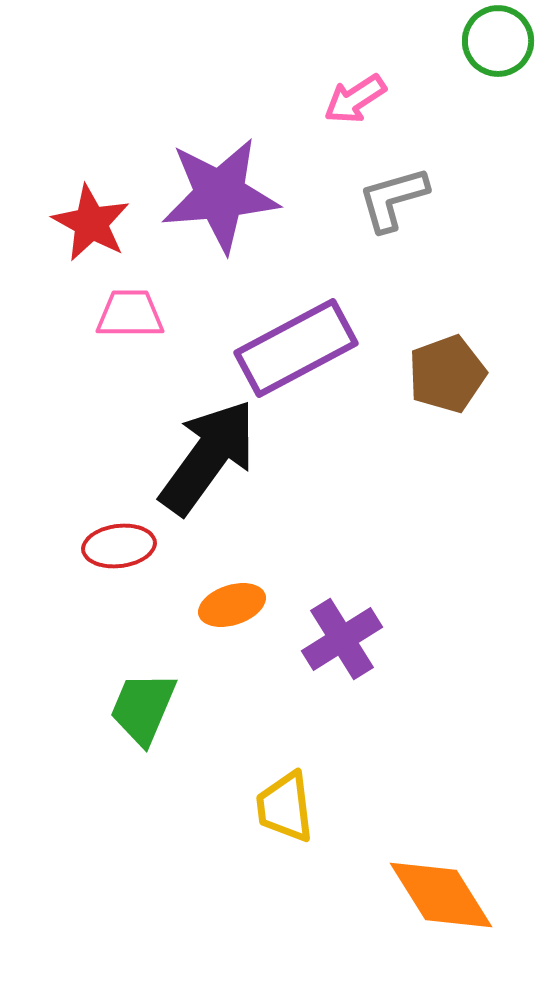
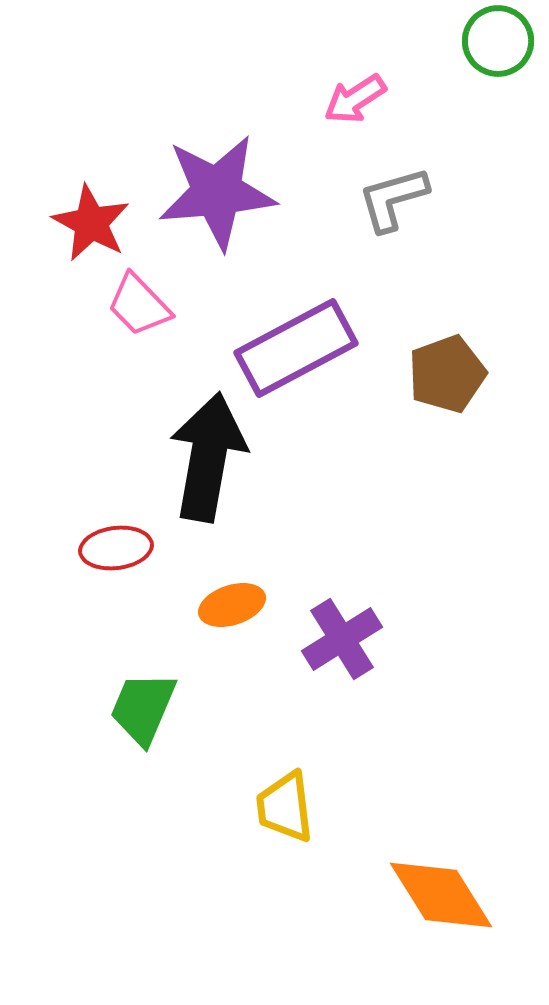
purple star: moved 3 px left, 3 px up
pink trapezoid: moved 9 px right, 9 px up; rotated 134 degrees counterclockwise
black arrow: rotated 26 degrees counterclockwise
red ellipse: moved 3 px left, 2 px down
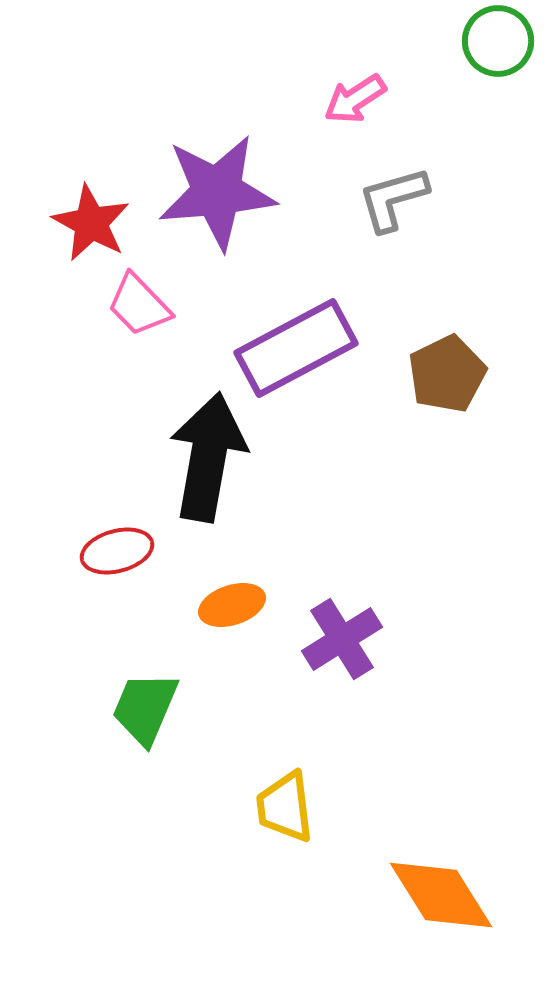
brown pentagon: rotated 6 degrees counterclockwise
red ellipse: moved 1 px right, 3 px down; rotated 8 degrees counterclockwise
green trapezoid: moved 2 px right
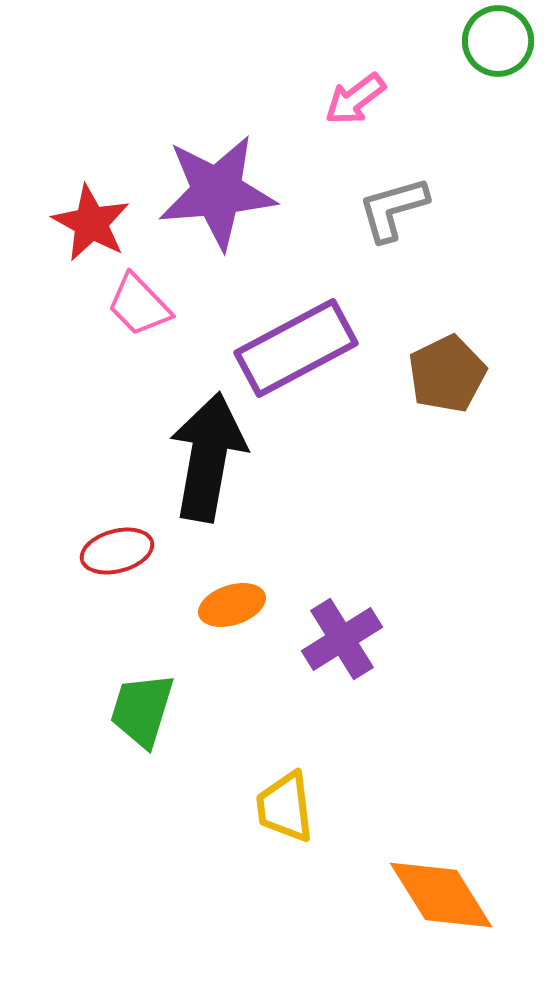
pink arrow: rotated 4 degrees counterclockwise
gray L-shape: moved 10 px down
green trapezoid: moved 3 px left, 2 px down; rotated 6 degrees counterclockwise
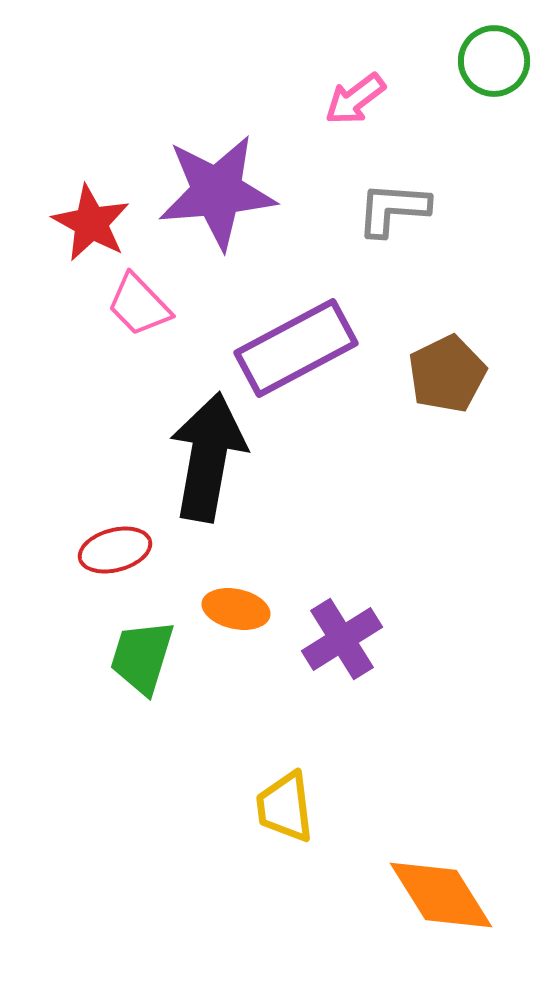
green circle: moved 4 px left, 20 px down
gray L-shape: rotated 20 degrees clockwise
red ellipse: moved 2 px left, 1 px up
orange ellipse: moved 4 px right, 4 px down; rotated 30 degrees clockwise
green trapezoid: moved 53 px up
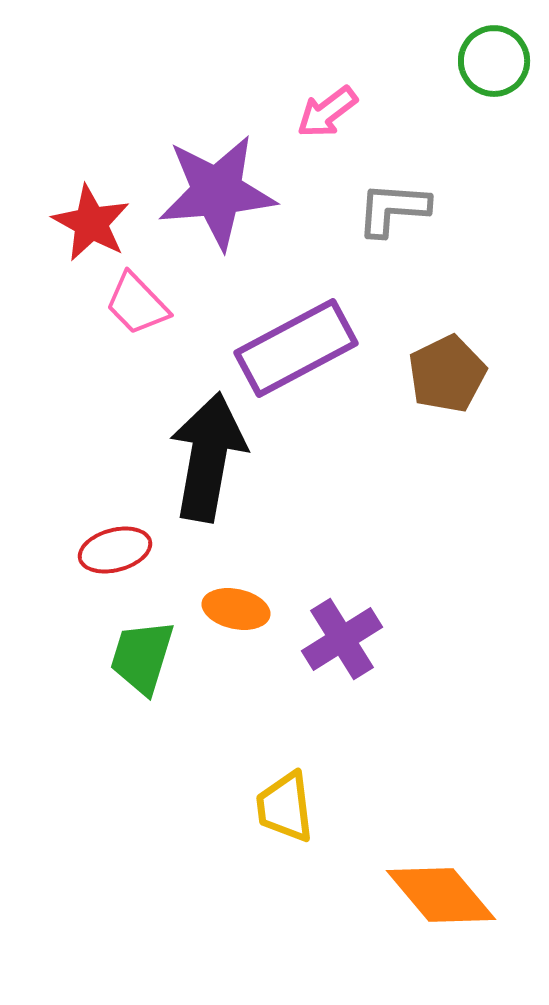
pink arrow: moved 28 px left, 13 px down
pink trapezoid: moved 2 px left, 1 px up
orange diamond: rotated 8 degrees counterclockwise
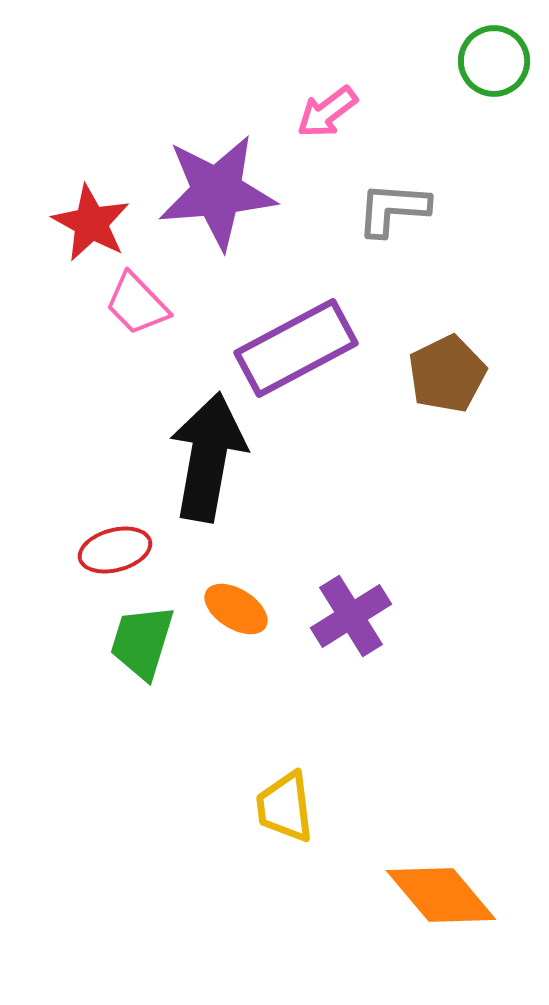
orange ellipse: rotated 20 degrees clockwise
purple cross: moved 9 px right, 23 px up
green trapezoid: moved 15 px up
